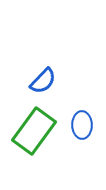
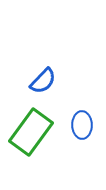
green rectangle: moved 3 px left, 1 px down
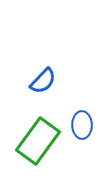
green rectangle: moved 7 px right, 9 px down
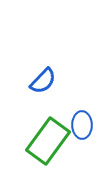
green rectangle: moved 10 px right
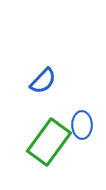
green rectangle: moved 1 px right, 1 px down
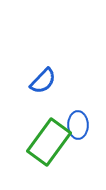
blue ellipse: moved 4 px left
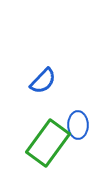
green rectangle: moved 1 px left, 1 px down
